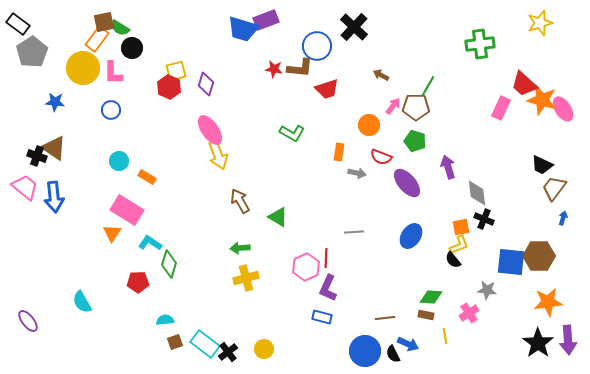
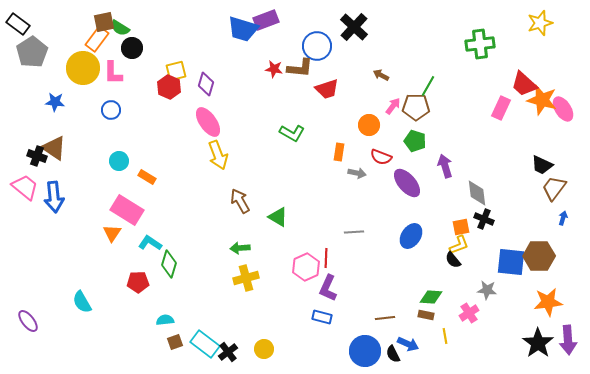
pink ellipse at (210, 130): moved 2 px left, 8 px up
purple arrow at (448, 167): moved 3 px left, 1 px up
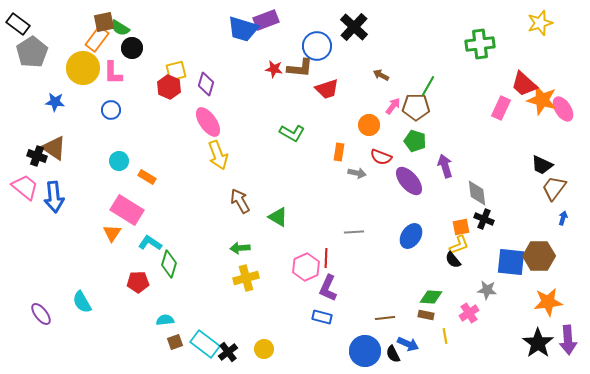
purple ellipse at (407, 183): moved 2 px right, 2 px up
purple ellipse at (28, 321): moved 13 px right, 7 px up
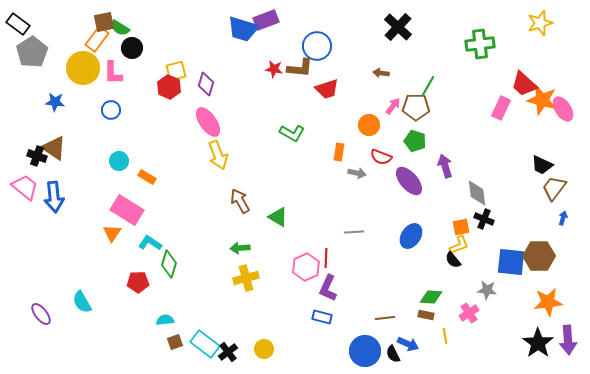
black cross at (354, 27): moved 44 px right
brown arrow at (381, 75): moved 2 px up; rotated 21 degrees counterclockwise
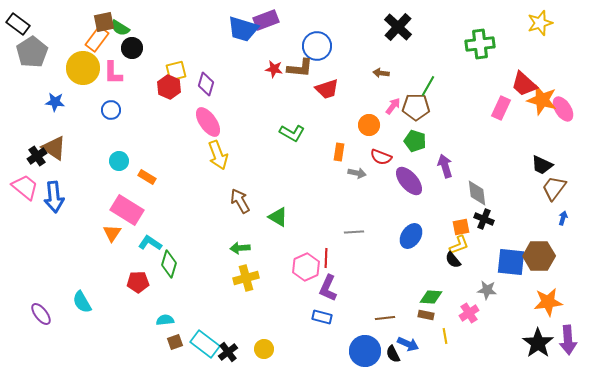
black cross at (37, 156): rotated 36 degrees clockwise
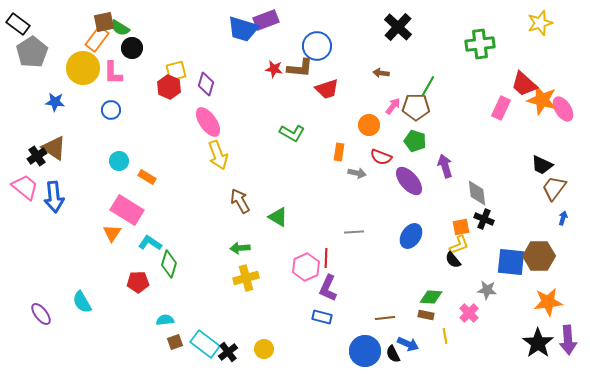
pink cross at (469, 313): rotated 12 degrees counterclockwise
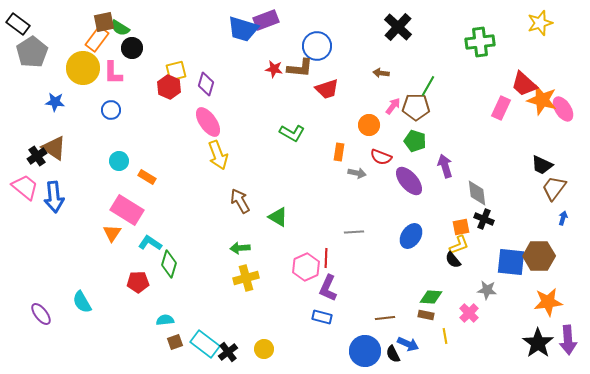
green cross at (480, 44): moved 2 px up
